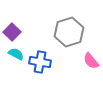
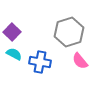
cyan semicircle: moved 2 px left
pink semicircle: moved 11 px left
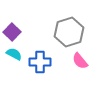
blue cross: rotated 10 degrees counterclockwise
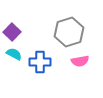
pink semicircle: rotated 60 degrees counterclockwise
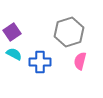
purple square: rotated 12 degrees clockwise
pink semicircle: rotated 114 degrees clockwise
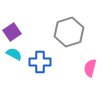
pink semicircle: moved 10 px right, 7 px down
